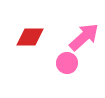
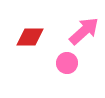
pink arrow: moved 6 px up
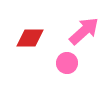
red diamond: moved 1 px down
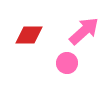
red diamond: moved 1 px left, 3 px up
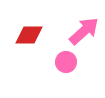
pink circle: moved 1 px left, 1 px up
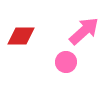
red diamond: moved 8 px left, 1 px down
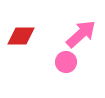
pink arrow: moved 3 px left, 3 px down
